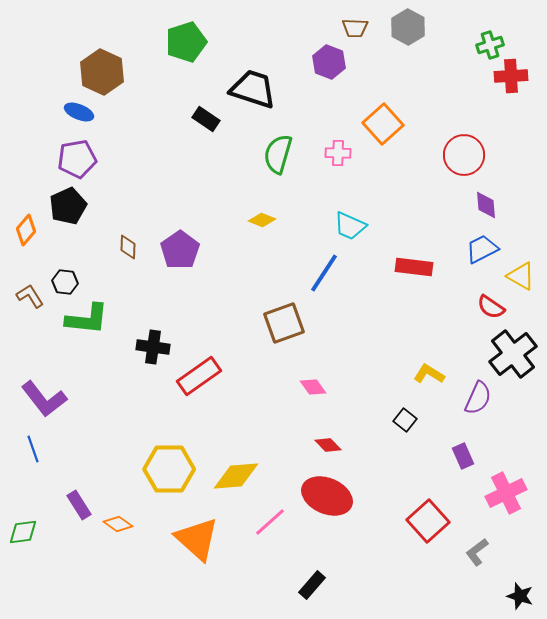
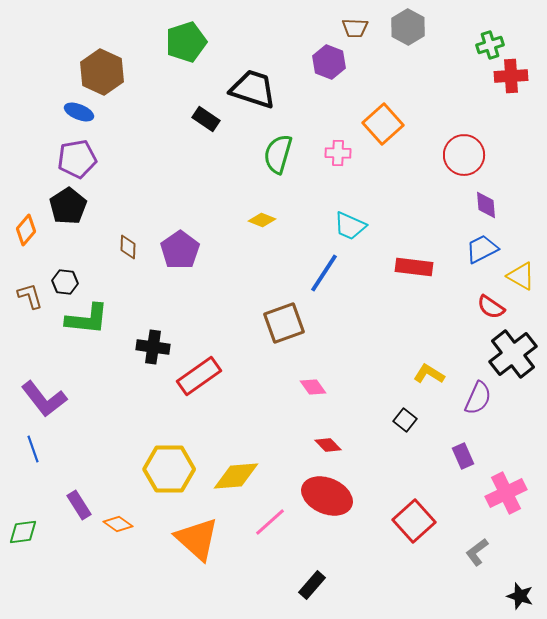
black pentagon at (68, 206): rotated 9 degrees counterclockwise
brown L-shape at (30, 296): rotated 16 degrees clockwise
red square at (428, 521): moved 14 px left
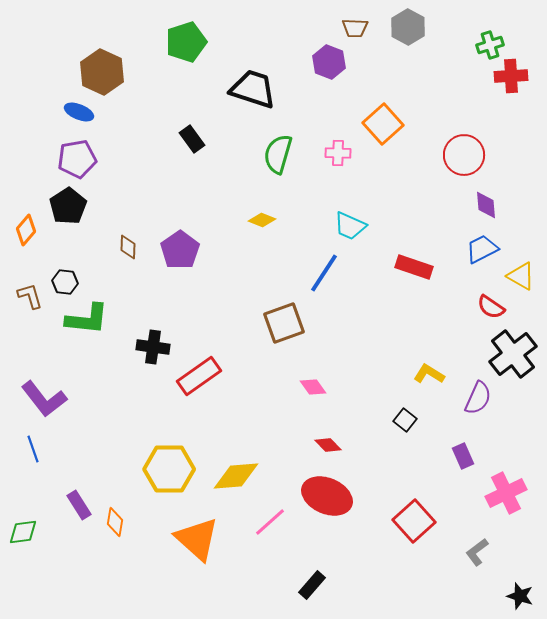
black rectangle at (206, 119): moved 14 px left, 20 px down; rotated 20 degrees clockwise
red rectangle at (414, 267): rotated 12 degrees clockwise
orange diamond at (118, 524): moved 3 px left, 2 px up; rotated 64 degrees clockwise
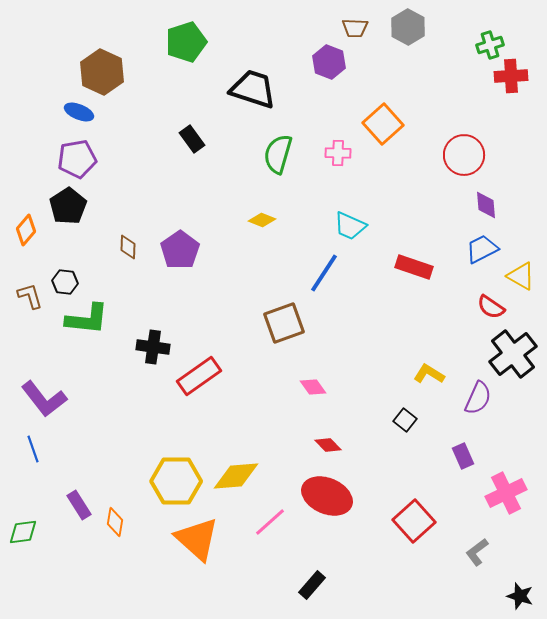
yellow hexagon at (169, 469): moved 7 px right, 12 px down
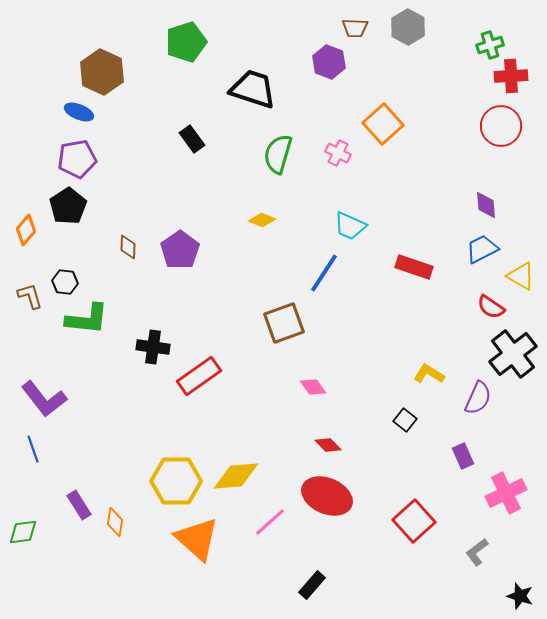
pink cross at (338, 153): rotated 25 degrees clockwise
red circle at (464, 155): moved 37 px right, 29 px up
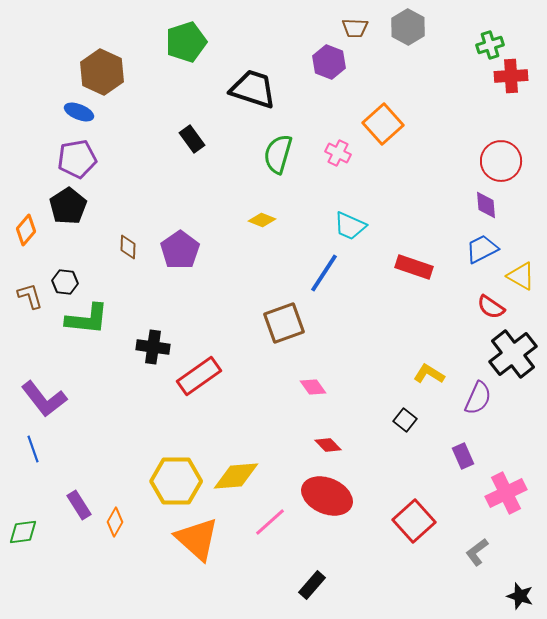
red circle at (501, 126): moved 35 px down
orange diamond at (115, 522): rotated 20 degrees clockwise
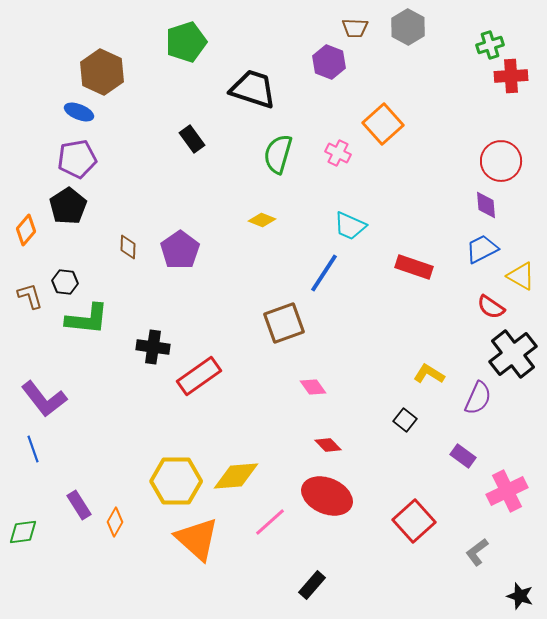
purple rectangle at (463, 456): rotated 30 degrees counterclockwise
pink cross at (506, 493): moved 1 px right, 2 px up
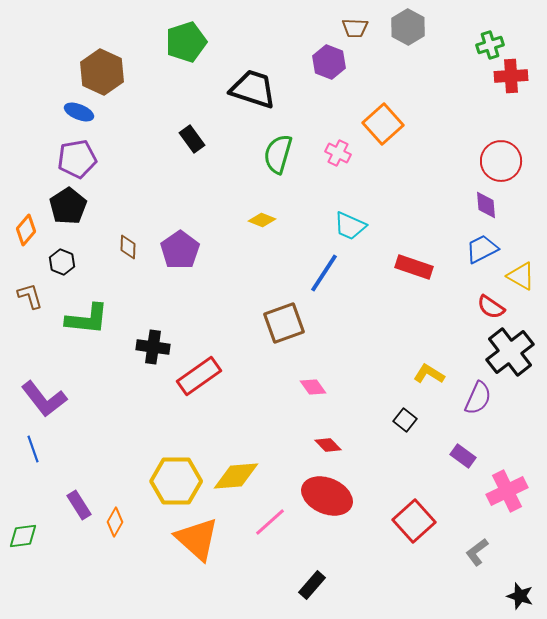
black hexagon at (65, 282): moved 3 px left, 20 px up; rotated 15 degrees clockwise
black cross at (513, 354): moved 3 px left, 2 px up
green diamond at (23, 532): moved 4 px down
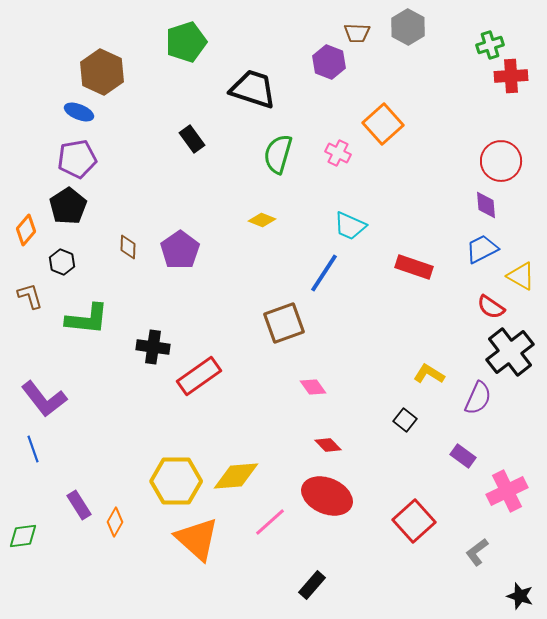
brown trapezoid at (355, 28): moved 2 px right, 5 px down
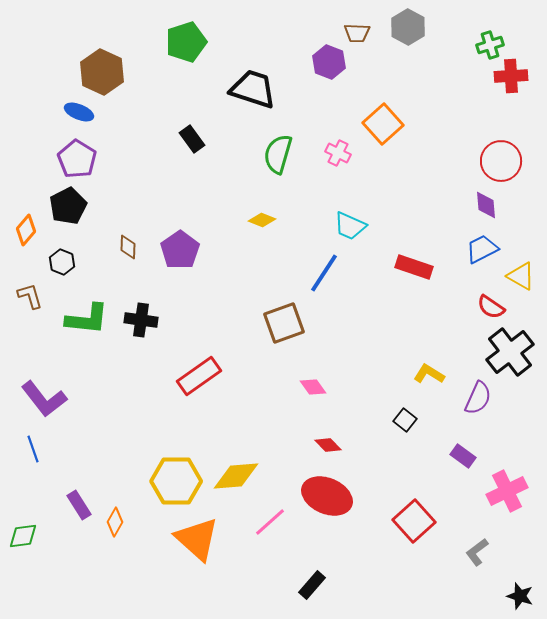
purple pentagon at (77, 159): rotated 30 degrees counterclockwise
black pentagon at (68, 206): rotated 6 degrees clockwise
black cross at (153, 347): moved 12 px left, 27 px up
